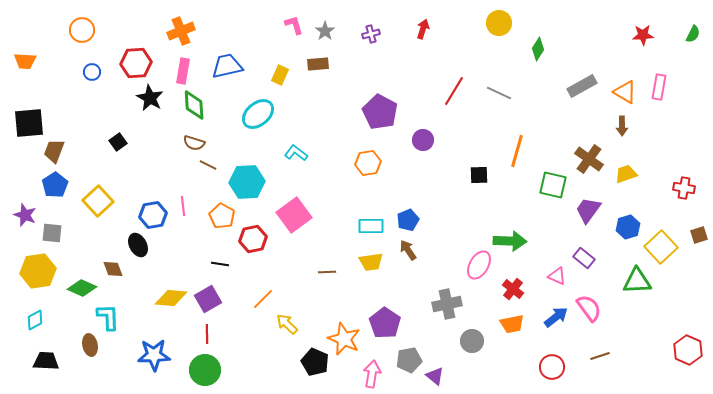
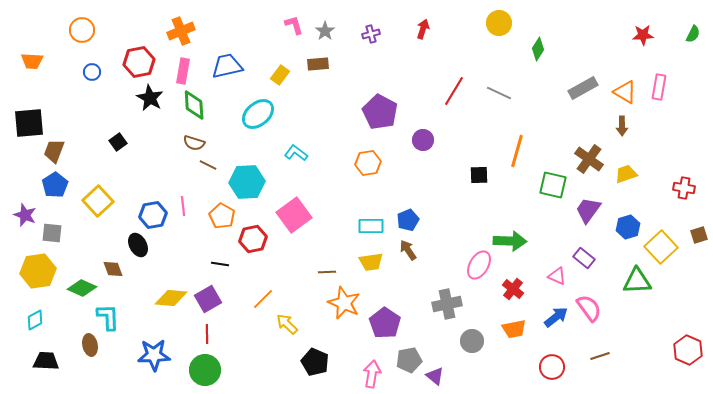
orange trapezoid at (25, 61): moved 7 px right
red hexagon at (136, 63): moved 3 px right, 1 px up; rotated 8 degrees counterclockwise
yellow rectangle at (280, 75): rotated 12 degrees clockwise
gray rectangle at (582, 86): moved 1 px right, 2 px down
orange trapezoid at (512, 324): moved 2 px right, 5 px down
orange star at (344, 339): moved 36 px up
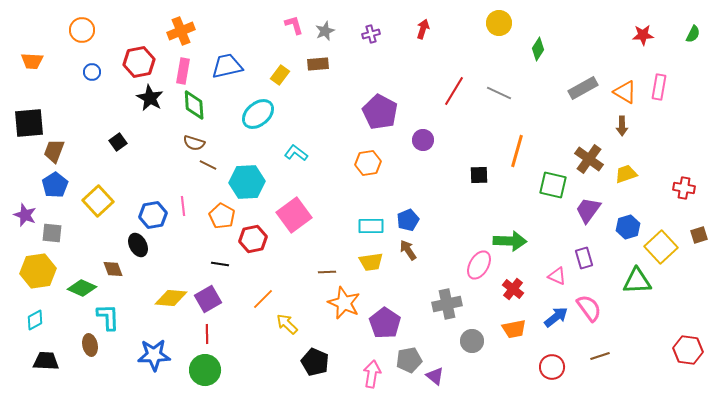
gray star at (325, 31): rotated 12 degrees clockwise
purple rectangle at (584, 258): rotated 35 degrees clockwise
red hexagon at (688, 350): rotated 16 degrees counterclockwise
